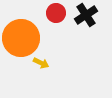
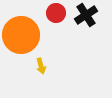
orange circle: moved 3 px up
yellow arrow: moved 3 px down; rotated 49 degrees clockwise
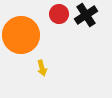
red circle: moved 3 px right, 1 px down
yellow arrow: moved 1 px right, 2 px down
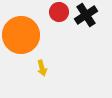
red circle: moved 2 px up
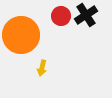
red circle: moved 2 px right, 4 px down
yellow arrow: rotated 28 degrees clockwise
